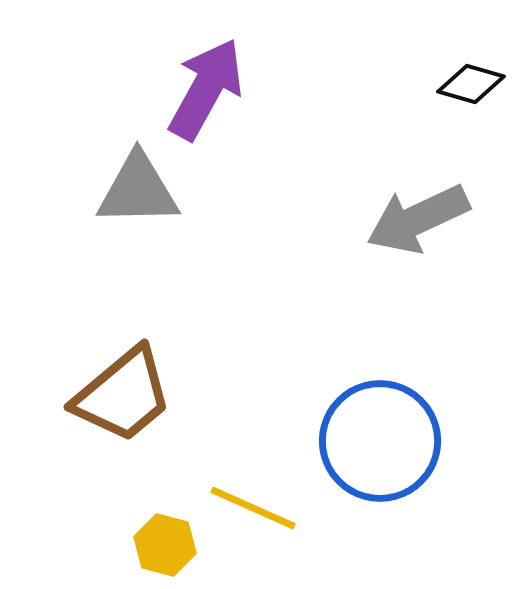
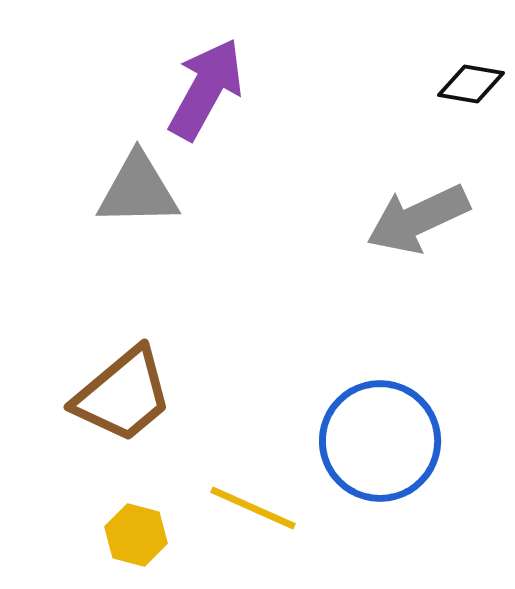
black diamond: rotated 6 degrees counterclockwise
yellow hexagon: moved 29 px left, 10 px up
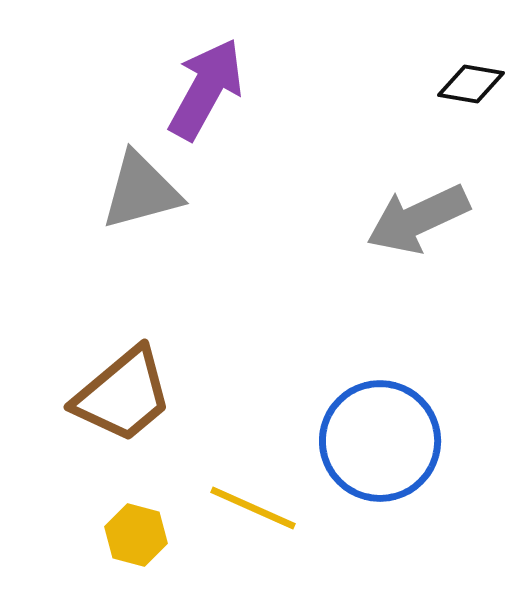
gray triangle: moved 3 px right, 1 px down; rotated 14 degrees counterclockwise
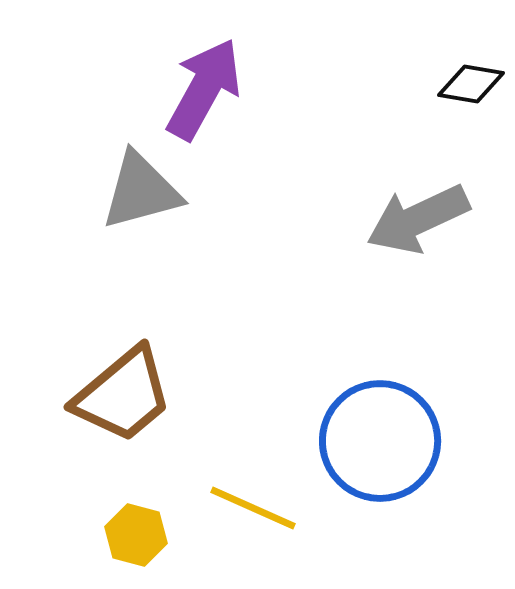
purple arrow: moved 2 px left
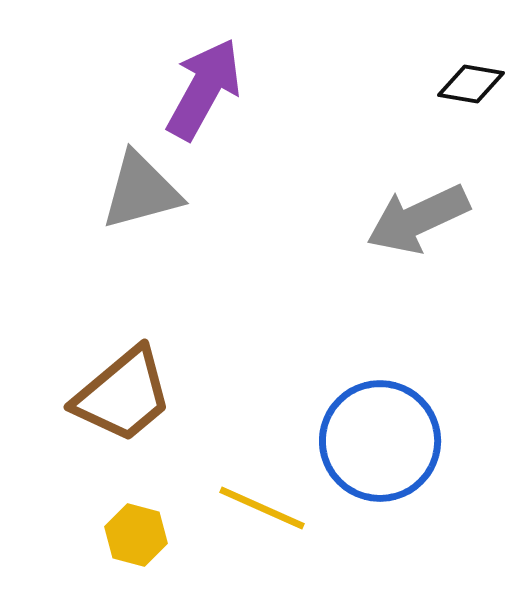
yellow line: moved 9 px right
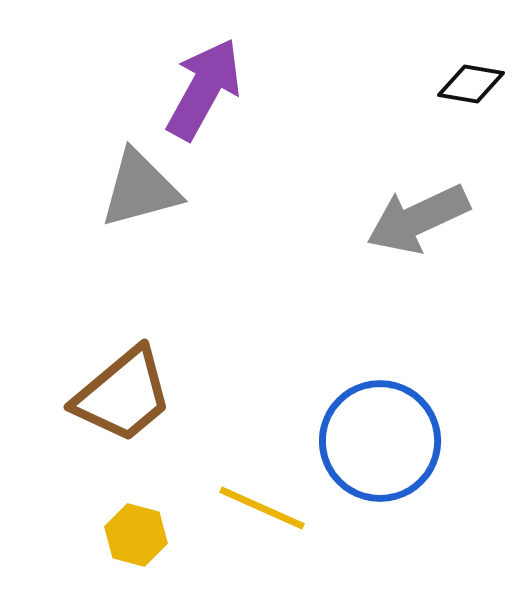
gray triangle: moved 1 px left, 2 px up
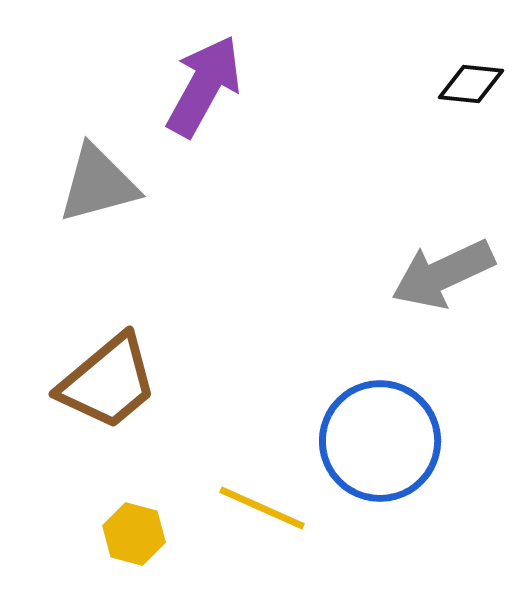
black diamond: rotated 4 degrees counterclockwise
purple arrow: moved 3 px up
gray triangle: moved 42 px left, 5 px up
gray arrow: moved 25 px right, 55 px down
brown trapezoid: moved 15 px left, 13 px up
yellow hexagon: moved 2 px left, 1 px up
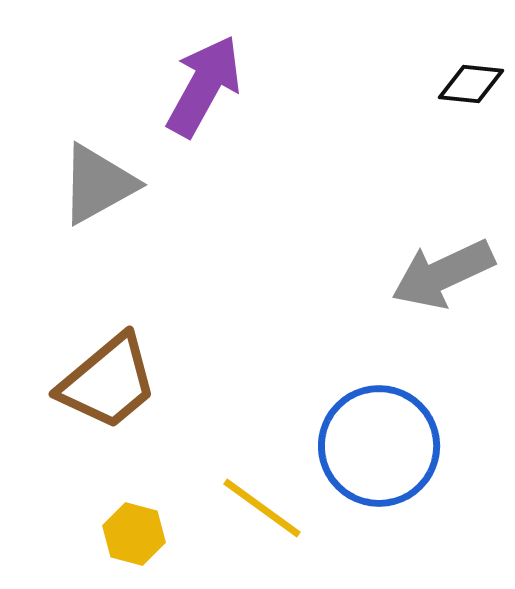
gray triangle: rotated 14 degrees counterclockwise
blue circle: moved 1 px left, 5 px down
yellow line: rotated 12 degrees clockwise
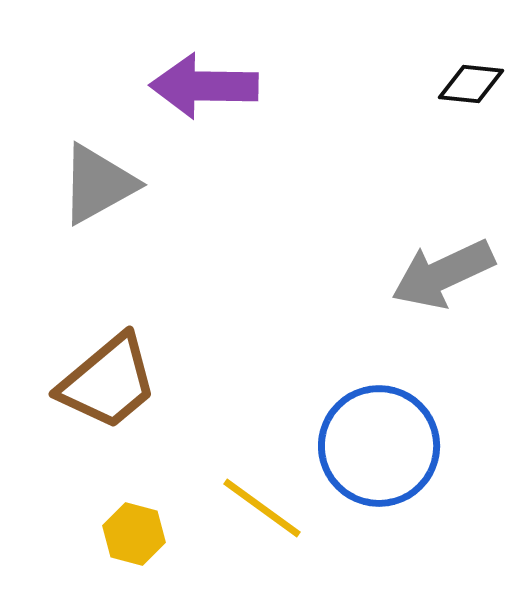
purple arrow: rotated 118 degrees counterclockwise
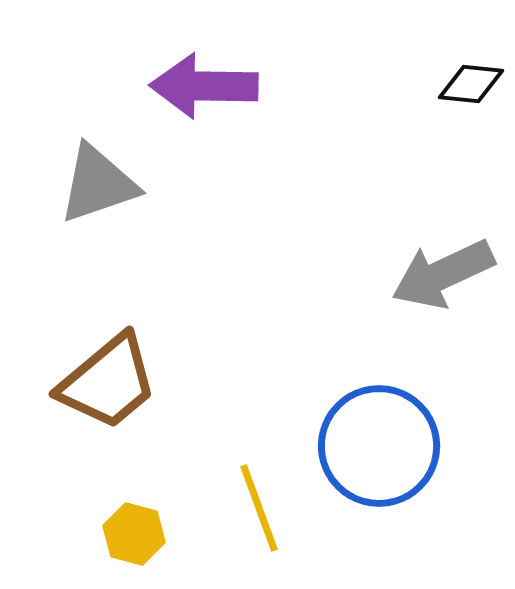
gray triangle: rotated 10 degrees clockwise
yellow line: moved 3 px left; rotated 34 degrees clockwise
